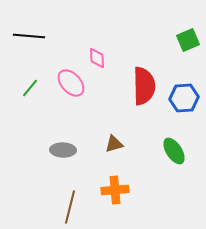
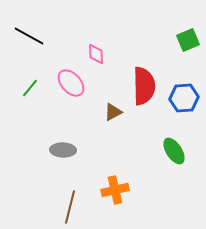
black line: rotated 24 degrees clockwise
pink diamond: moved 1 px left, 4 px up
brown triangle: moved 1 px left, 32 px up; rotated 12 degrees counterclockwise
orange cross: rotated 8 degrees counterclockwise
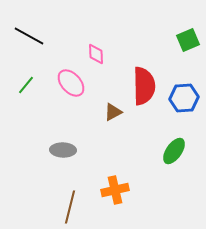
green line: moved 4 px left, 3 px up
green ellipse: rotated 68 degrees clockwise
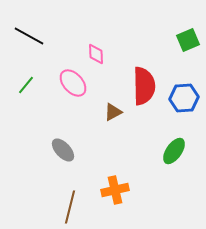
pink ellipse: moved 2 px right
gray ellipse: rotated 45 degrees clockwise
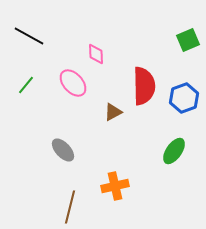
blue hexagon: rotated 16 degrees counterclockwise
orange cross: moved 4 px up
